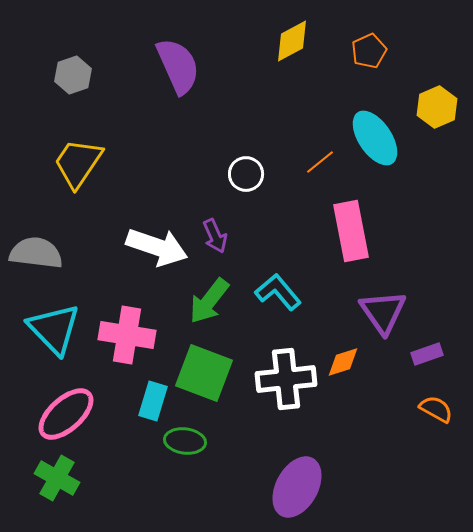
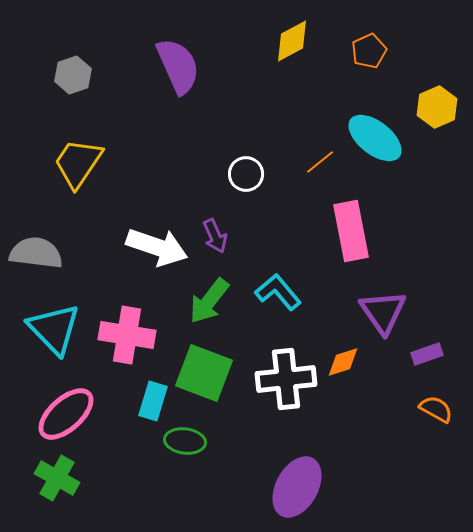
cyan ellipse: rotated 18 degrees counterclockwise
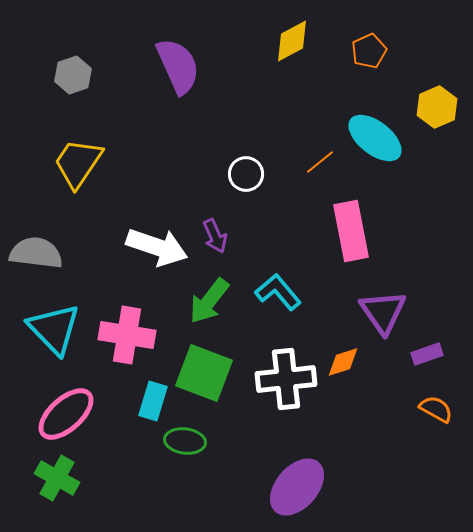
purple ellipse: rotated 12 degrees clockwise
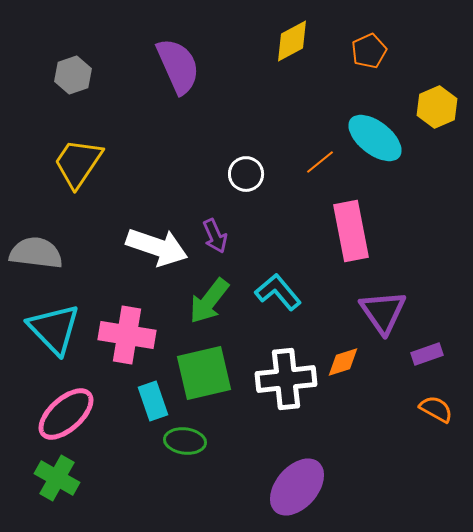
green square: rotated 34 degrees counterclockwise
cyan rectangle: rotated 36 degrees counterclockwise
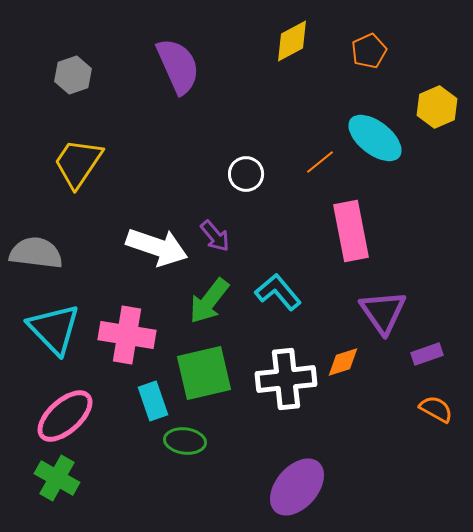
purple arrow: rotated 16 degrees counterclockwise
pink ellipse: moved 1 px left, 2 px down
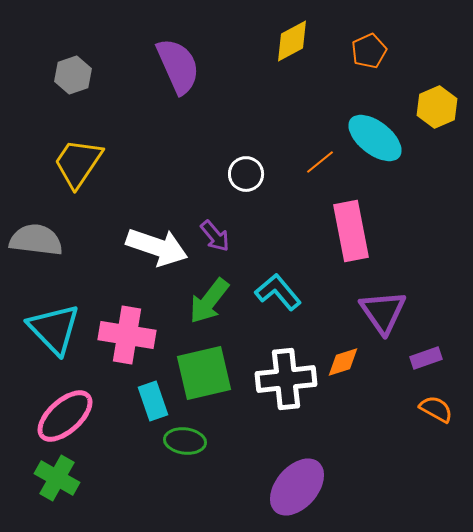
gray semicircle: moved 13 px up
purple rectangle: moved 1 px left, 4 px down
